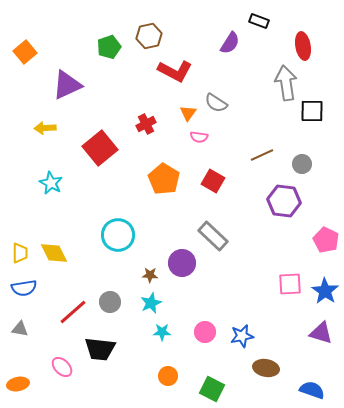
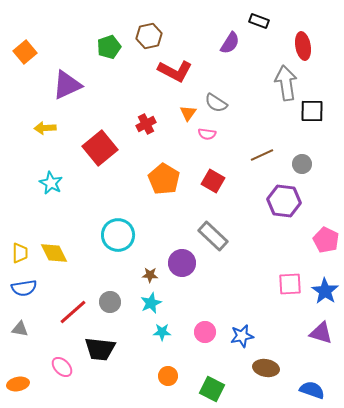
pink semicircle at (199, 137): moved 8 px right, 3 px up
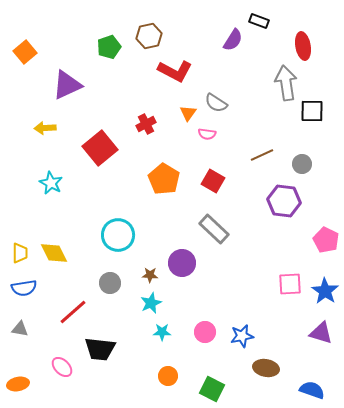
purple semicircle at (230, 43): moved 3 px right, 3 px up
gray rectangle at (213, 236): moved 1 px right, 7 px up
gray circle at (110, 302): moved 19 px up
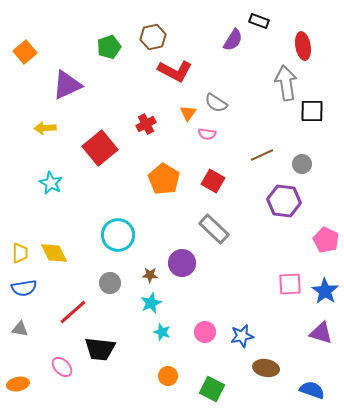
brown hexagon at (149, 36): moved 4 px right, 1 px down
cyan star at (162, 332): rotated 18 degrees clockwise
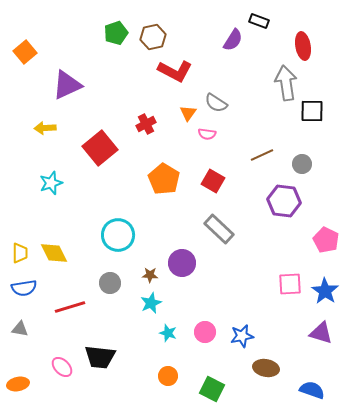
green pentagon at (109, 47): moved 7 px right, 14 px up
cyan star at (51, 183): rotated 25 degrees clockwise
gray rectangle at (214, 229): moved 5 px right
red line at (73, 312): moved 3 px left, 5 px up; rotated 24 degrees clockwise
cyan star at (162, 332): moved 6 px right, 1 px down
black trapezoid at (100, 349): moved 8 px down
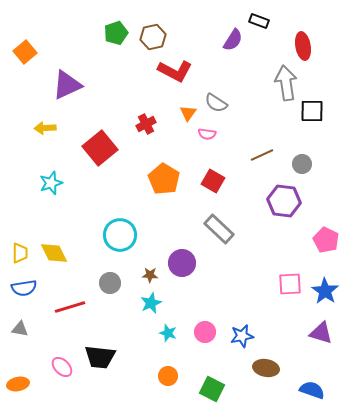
cyan circle at (118, 235): moved 2 px right
